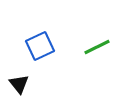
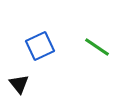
green line: rotated 60 degrees clockwise
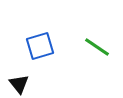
blue square: rotated 8 degrees clockwise
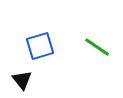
black triangle: moved 3 px right, 4 px up
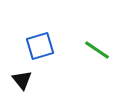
green line: moved 3 px down
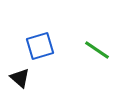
black triangle: moved 2 px left, 2 px up; rotated 10 degrees counterclockwise
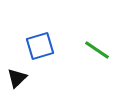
black triangle: moved 3 px left; rotated 35 degrees clockwise
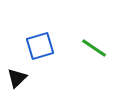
green line: moved 3 px left, 2 px up
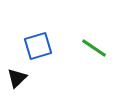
blue square: moved 2 px left
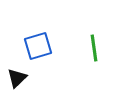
green line: rotated 48 degrees clockwise
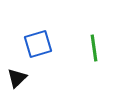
blue square: moved 2 px up
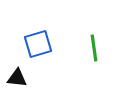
black triangle: rotated 50 degrees clockwise
